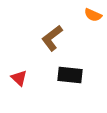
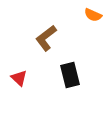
brown L-shape: moved 6 px left
black rectangle: rotated 70 degrees clockwise
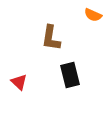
brown L-shape: moved 5 px right; rotated 44 degrees counterclockwise
red triangle: moved 4 px down
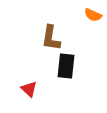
black rectangle: moved 4 px left, 9 px up; rotated 20 degrees clockwise
red triangle: moved 10 px right, 7 px down
